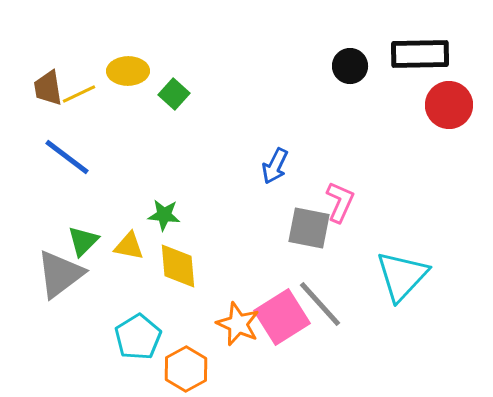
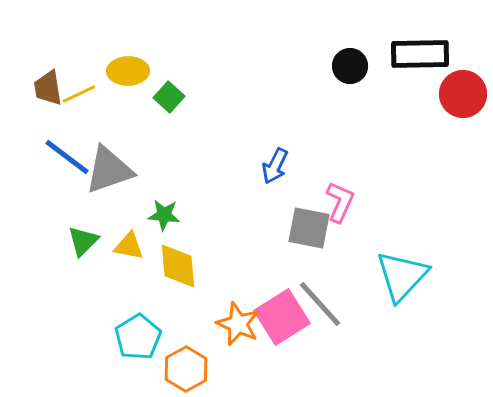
green square: moved 5 px left, 3 px down
red circle: moved 14 px right, 11 px up
gray triangle: moved 49 px right, 104 px up; rotated 18 degrees clockwise
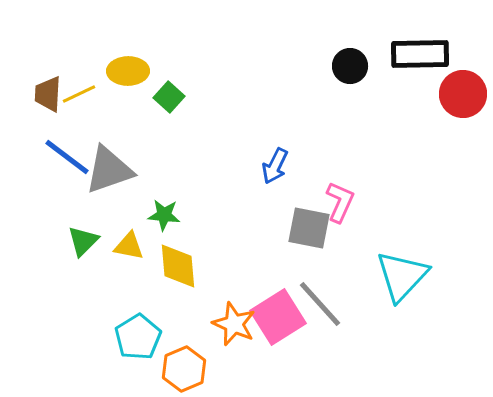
brown trapezoid: moved 6 px down; rotated 12 degrees clockwise
pink square: moved 4 px left
orange star: moved 4 px left
orange hexagon: moved 2 px left; rotated 6 degrees clockwise
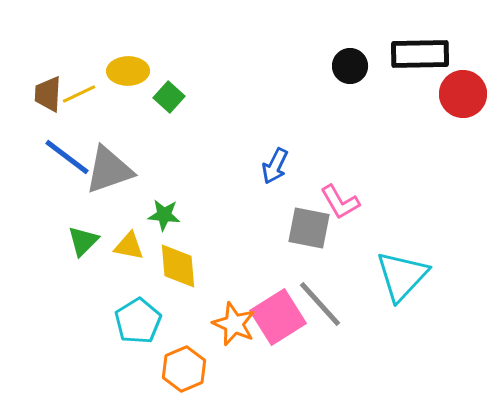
pink L-shape: rotated 126 degrees clockwise
cyan pentagon: moved 16 px up
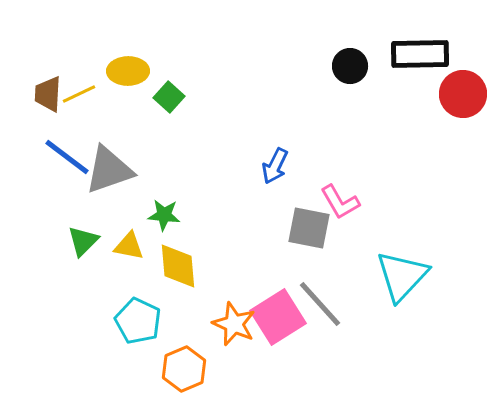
cyan pentagon: rotated 15 degrees counterclockwise
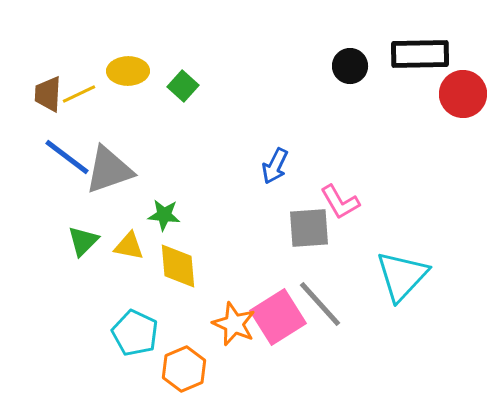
green square: moved 14 px right, 11 px up
gray square: rotated 15 degrees counterclockwise
cyan pentagon: moved 3 px left, 12 px down
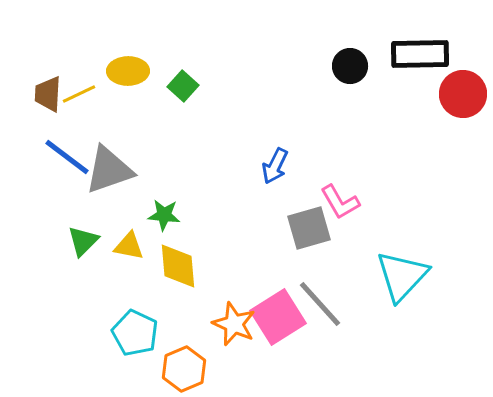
gray square: rotated 12 degrees counterclockwise
